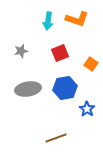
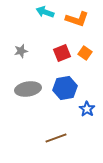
cyan arrow: moved 3 px left, 9 px up; rotated 102 degrees clockwise
red square: moved 2 px right
orange square: moved 6 px left, 11 px up
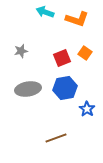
red square: moved 5 px down
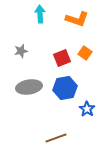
cyan arrow: moved 5 px left, 2 px down; rotated 66 degrees clockwise
gray ellipse: moved 1 px right, 2 px up
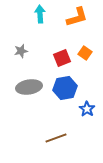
orange L-shape: moved 2 px up; rotated 35 degrees counterclockwise
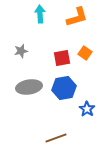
red square: rotated 12 degrees clockwise
blue hexagon: moved 1 px left
